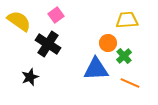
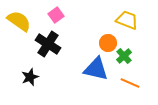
yellow trapezoid: rotated 25 degrees clockwise
blue triangle: rotated 16 degrees clockwise
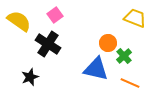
pink square: moved 1 px left
yellow trapezoid: moved 8 px right, 2 px up
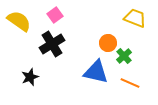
black cross: moved 4 px right; rotated 25 degrees clockwise
blue triangle: moved 3 px down
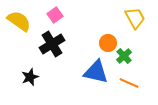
yellow trapezoid: rotated 40 degrees clockwise
orange line: moved 1 px left
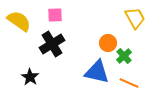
pink square: rotated 35 degrees clockwise
blue triangle: moved 1 px right
black star: rotated 18 degrees counterclockwise
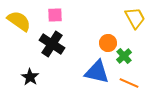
black cross: rotated 25 degrees counterclockwise
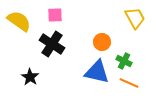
orange circle: moved 6 px left, 1 px up
green cross: moved 5 px down; rotated 21 degrees counterclockwise
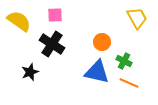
yellow trapezoid: moved 2 px right
black star: moved 5 px up; rotated 18 degrees clockwise
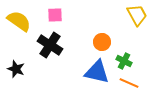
yellow trapezoid: moved 3 px up
black cross: moved 2 px left, 1 px down
black star: moved 14 px left, 3 px up; rotated 30 degrees counterclockwise
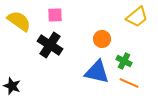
yellow trapezoid: moved 2 px down; rotated 80 degrees clockwise
orange circle: moved 3 px up
black star: moved 4 px left, 17 px down
